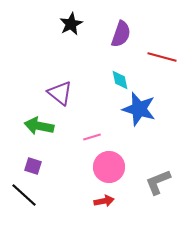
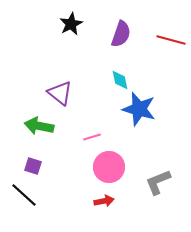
red line: moved 9 px right, 17 px up
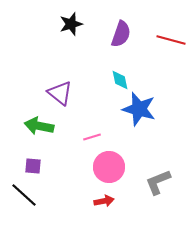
black star: rotated 10 degrees clockwise
purple square: rotated 12 degrees counterclockwise
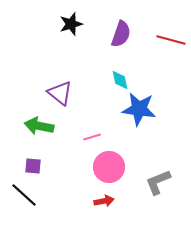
blue star: rotated 8 degrees counterclockwise
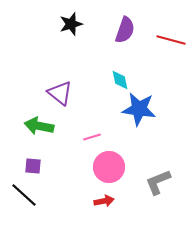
purple semicircle: moved 4 px right, 4 px up
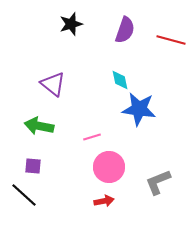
purple triangle: moved 7 px left, 9 px up
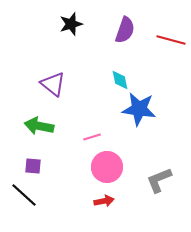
pink circle: moved 2 px left
gray L-shape: moved 1 px right, 2 px up
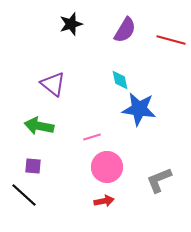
purple semicircle: rotated 12 degrees clockwise
